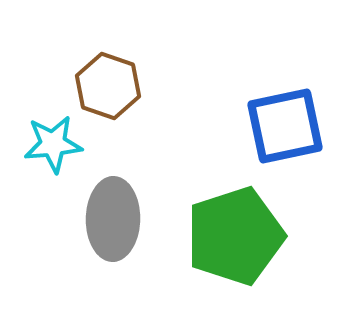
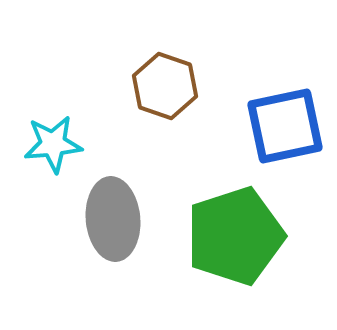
brown hexagon: moved 57 px right
gray ellipse: rotated 6 degrees counterclockwise
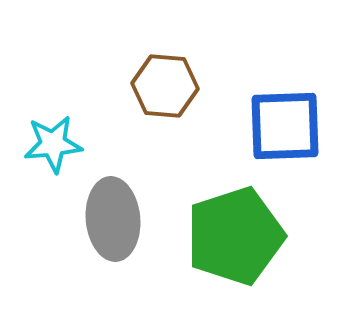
brown hexagon: rotated 14 degrees counterclockwise
blue square: rotated 10 degrees clockwise
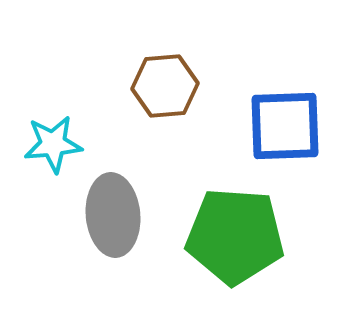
brown hexagon: rotated 10 degrees counterclockwise
gray ellipse: moved 4 px up
green pentagon: rotated 22 degrees clockwise
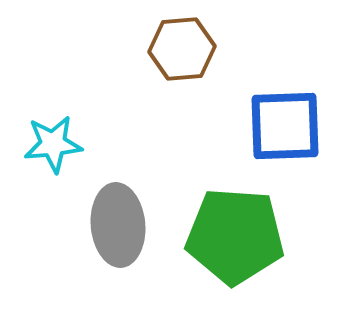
brown hexagon: moved 17 px right, 37 px up
gray ellipse: moved 5 px right, 10 px down
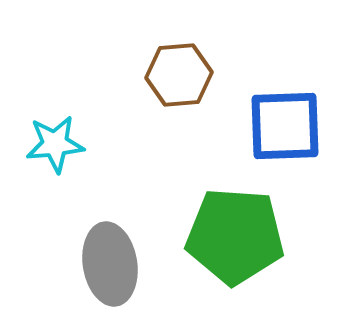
brown hexagon: moved 3 px left, 26 px down
cyan star: moved 2 px right
gray ellipse: moved 8 px left, 39 px down; rotated 4 degrees counterclockwise
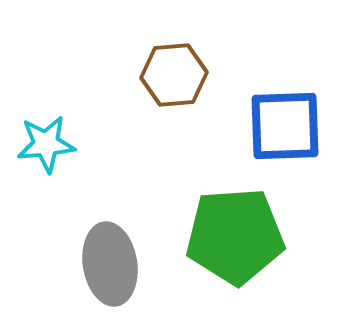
brown hexagon: moved 5 px left
cyan star: moved 9 px left
green pentagon: rotated 8 degrees counterclockwise
